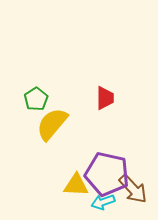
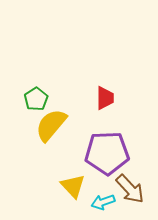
yellow semicircle: moved 1 px left, 1 px down
purple pentagon: moved 21 px up; rotated 15 degrees counterclockwise
yellow triangle: moved 3 px left, 1 px down; rotated 44 degrees clockwise
brown arrow: moved 3 px left
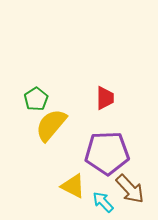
yellow triangle: rotated 20 degrees counterclockwise
cyan arrow: rotated 65 degrees clockwise
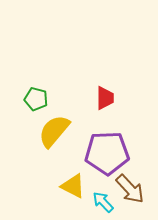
green pentagon: rotated 25 degrees counterclockwise
yellow semicircle: moved 3 px right, 6 px down
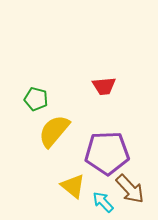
red trapezoid: moved 1 px left, 12 px up; rotated 85 degrees clockwise
yellow triangle: rotated 12 degrees clockwise
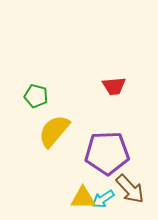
red trapezoid: moved 10 px right
green pentagon: moved 3 px up
yellow triangle: moved 10 px right, 12 px down; rotated 40 degrees counterclockwise
cyan arrow: moved 3 px up; rotated 80 degrees counterclockwise
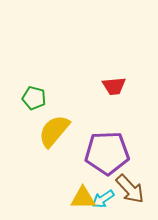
green pentagon: moved 2 px left, 2 px down
